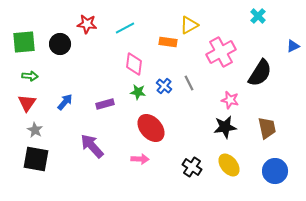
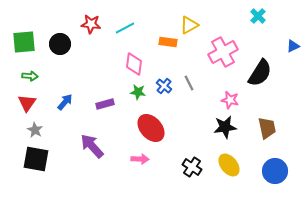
red star: moved 4 px right
pink cross: moved 2 px right
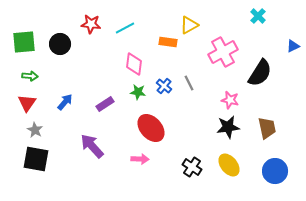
purple rectangle: rotated 18 degrees counterclockwise
black star: moved 3 px right
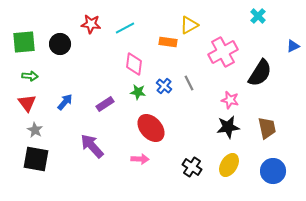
red triangle: rotated 12 degrees counterclockwise
yellow ellipse: rotated 70 degrees clockwise
blue circle: moved 2 px left
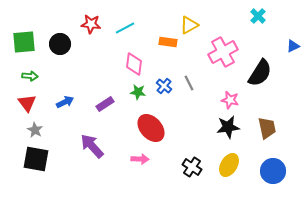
blue arrow: rotated 24 degrees clockwise
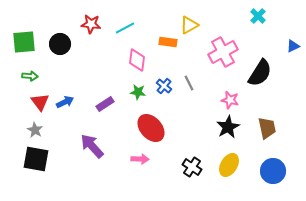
pink diamond: moved 3 px right, 4 px up
red triangle: moved 13 px right, 1 px up
black star: rotated 20 degrees counterclockwise
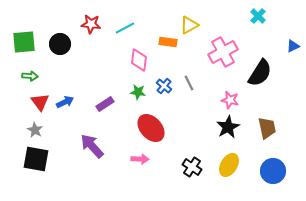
pink diamond: moved 2 px right
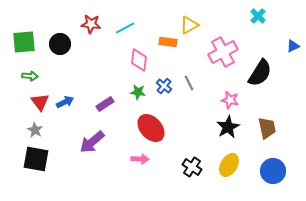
purple arrow: moved 4 px up; rotated 88 degrees counterclockwise
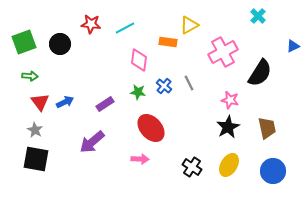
green square: rotated 15 degrees counterclockwise
